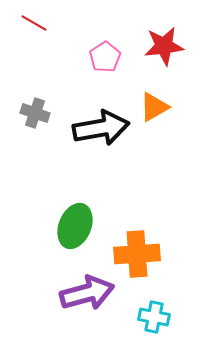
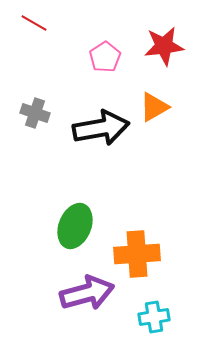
cyan cross: rotated 20 degrees counterclockwise
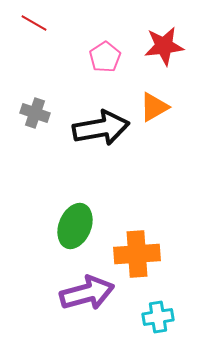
cyan cross: moved 4 px right
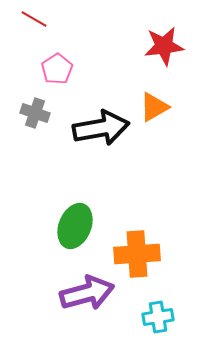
red line: moved 4 px up
pink pentagon: moved 48 px left, 12 px down
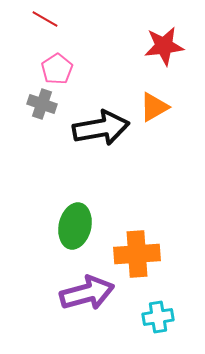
red line: moved 11 px right
gray cross: moved 7 px right, 9 px up
green ellipse: rotated 9 degrees counterclockwise
